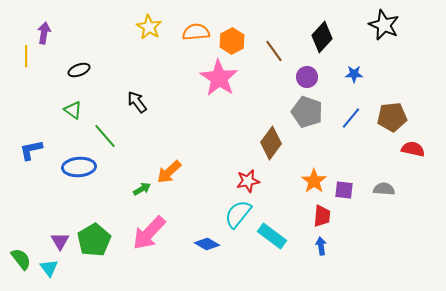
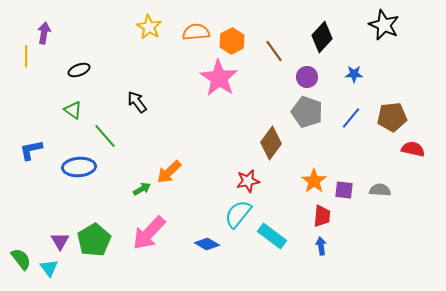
gray semicircle: moved 4 px left, 1 px down
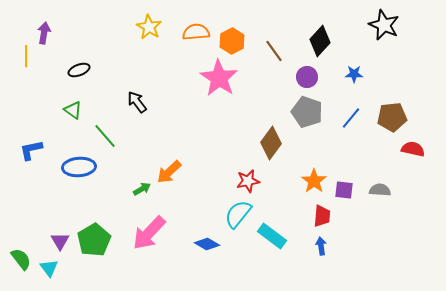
black diamond: moved 2 px left, 4 px down
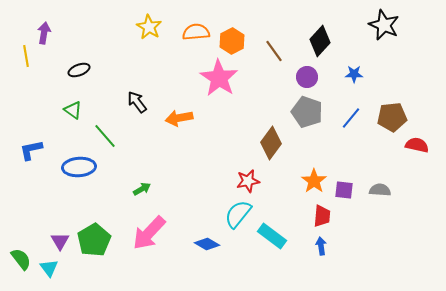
yellow line: rotated 10 degrees counterclockwise
red semicircle: moved 4 px right, 4 px up
orange arrow: moved 10 px right, 54 px up; rotated 32 degrees clockwise
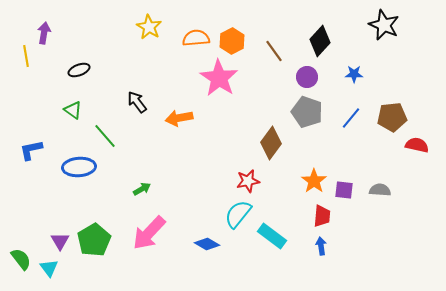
orange semicircle: moved 6 px down
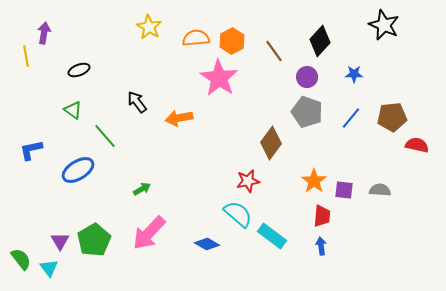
blue ellipse: moved 1 px left, 3 px down; rotated 28 degrees counterclockwise
cyan semicircle: rotated 92 degrees clockwise
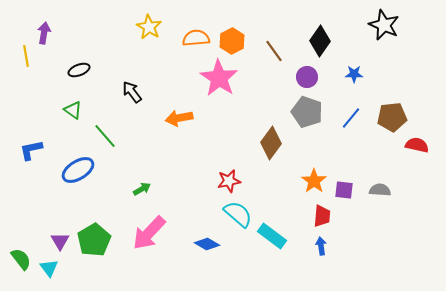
black diamond: rotated 8 degrees counterclockwise
black arrow: moved 5 px left, 10 px up
red star: moved 19 px left
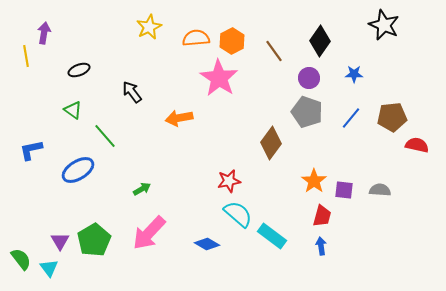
yellow star: rotated 15 degrees clockwise
purple circle: moved 2 px right, 1 px down
red trapezoid: rotated 10 degrees clockwise
